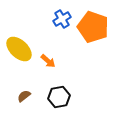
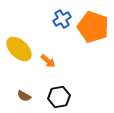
brown semicircle: rotated 112 degrees counterclockwise
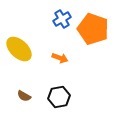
orange pentagon: moved 2 px down
orange arrow: moved 12 px right, 3 px up; rotated 21 degrees counterclockwise
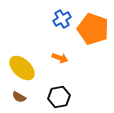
yellow ellipse: moved 3 px right, 19 px down
brown semicircle: moved 5 px left, 1 px down
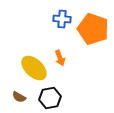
blue cross: rotated 36 degrees clockwise
orange arrow: rotated 49 degrees clockwise
yellow ellipse: moved 12 px right
black hexagon: moved 9 px left, 1 px down
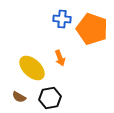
orange pentagon: moved 1 px left
yellow ellipse: moved 2 px left
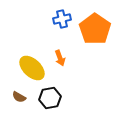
blue cross: rotated 18 degrees counterclockwise
orange pentagon: moved 3 px right; rotated 16 degrees clockwise
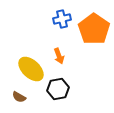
orange pentagon: moved 1 px left
orange arrow: moved 1 px left, 2 px up
yellow ellipse: moved 1 px left, 1 px down
black hexagon: moved 8 px right, 9 px up
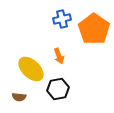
brown semicircle: rotated 24 degrees counterclockwise
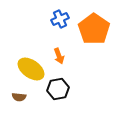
blue cross: moved 2 px left; rotated 12 degrees counterclockwise
yellow ellipse: rotated 8 degrees counterclockwise
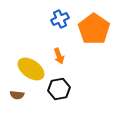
black hexagon: moved 1 px right
brown semicircle: moved 2 px left, 2 px up
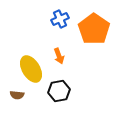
yellow ellipse: rotated 24 degrees clockwise
black hexagon: moved 2 px down
